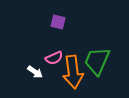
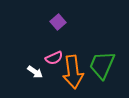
purple square: rotated 35 degrees clockwise
green trapezoid: moved 5 px right, 4 px down
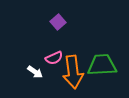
green trapezoid: rotated 64 degrees clockwise
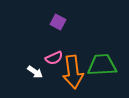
purple square: rotated 21 degrees counterclockwise
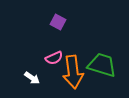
green trapezoid: rotated 20 degrees clockwise
white arrow: moved 3 px left, 6 px down
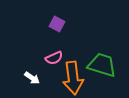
purple square: moved 1 px left, 2 px down
orange arrow: moved 6 px down
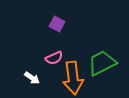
green trapezoid: moved 2 px up; rotated 44 degrees counterclockwise
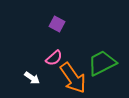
pink semicircle: rotated 18 degrees counterclockwise
orange arrow: rotated 28 degrees counterclockwise
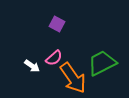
white arrow: moved 12 px up
